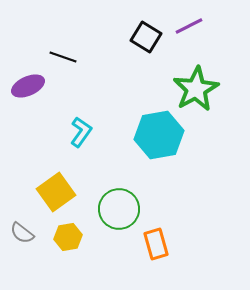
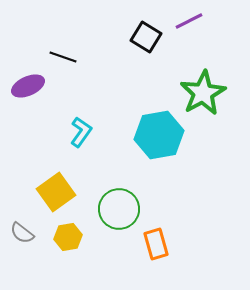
purple line: moved 5 px up
green star: moved 7 px right, 4 px down
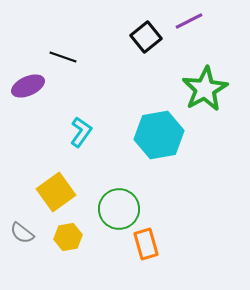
black square: rotated 20 degrees clockwise
green star: moved 2 px right, 4 px up
orange rectangle: moved 10 px left
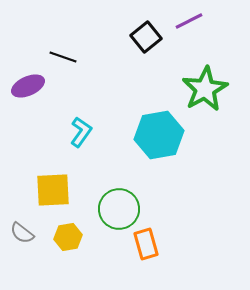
yellow square: moved 3 px left, 2 px up; rotated 33 degrees clockwise
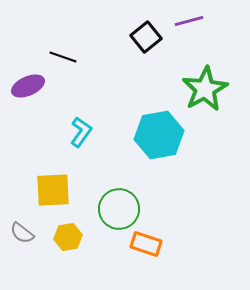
purple line: rotated 12 degrees clockwise
orange rectangle: rotated 56 degrees counterclockwise
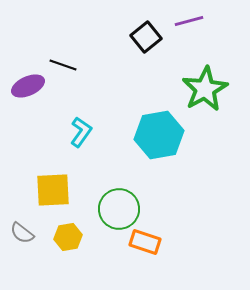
black line: moved 8 px down
orange rectangle: moved 1 px left, 2 px up
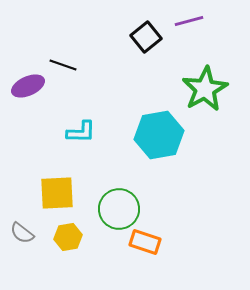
cyan L-shape: rotated 56 degrees clockwise
yellow square: moved 4 px right, 3 px down
